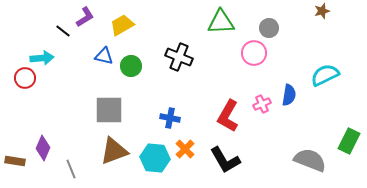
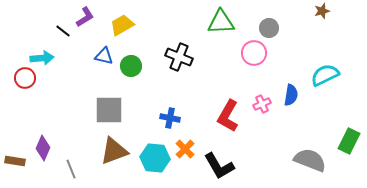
blue semicircle: moved 2 px right
black L-shape: moved 6 px left, 6 px down
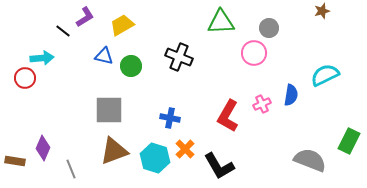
cyan hexagon: rotated 12 degrees clockwise
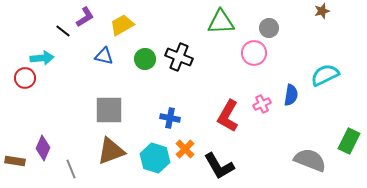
green circle: moved 14 px right, 7 px up
brown triangle: moved 3 px left
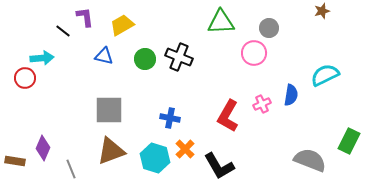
purple L-shape: rotated 65 degrees counterclockwise
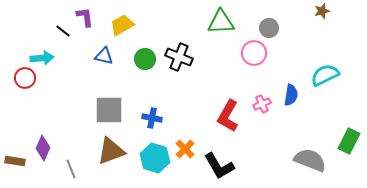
blue cross: moved 18 px left
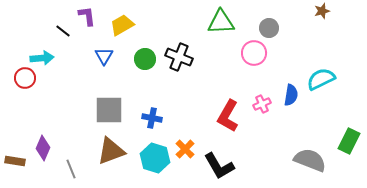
purple L-shape: moved 2 px right, 1 px up
blue triangle: rotated 48 degrees clockwise
cyan semicircle: moved 4 px left, 4 px down
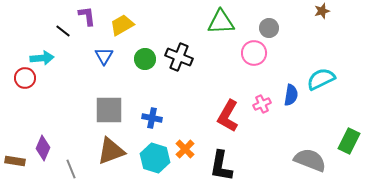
black L-shape: moved 2 px right; rotated 40 degrees clockwise
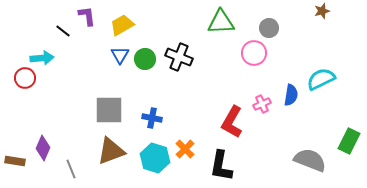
blue triangle: moved 16 px right, 1 px up
red L-shape: moved 4 px right, 6 px down
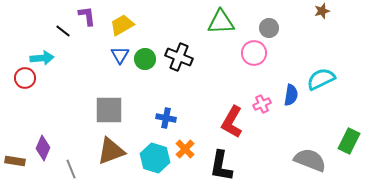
blue cross: moved 14 px right
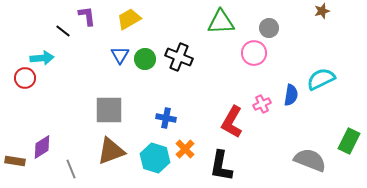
yellow trapezoid: moved 7 px right, 6 px up
purple diamond: moved 1 px left, 1 px up; rotated 35 degrees clockwise
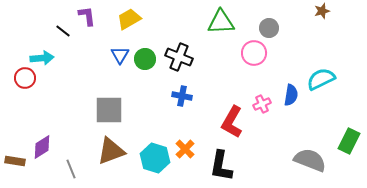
blue cross: moved 16 px right, 22 px up
